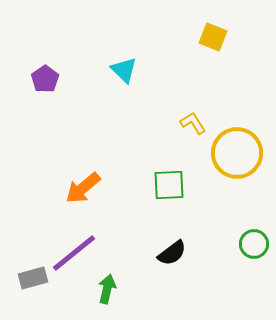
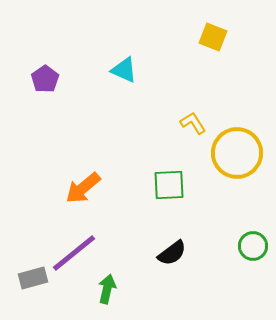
cyan triangle: rotated 20 degrees counterclockwise
green circle: moved 1 px left, 2 px down
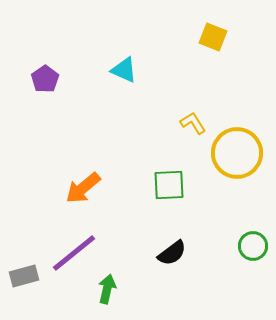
gray rectangle: moved 9 px left, 2 px up
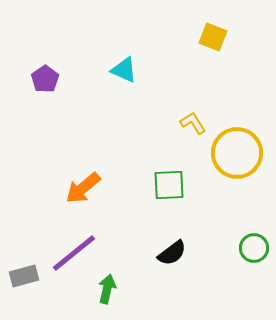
green circle: moved 1 px right, 2 px down
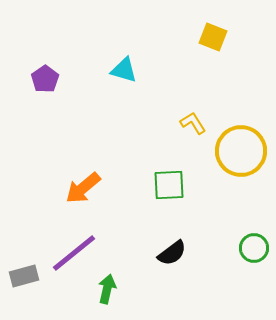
cyan triangle: rotated 8 degrees counterclockwise
yellow circle: moved 4 px right, 2 px up
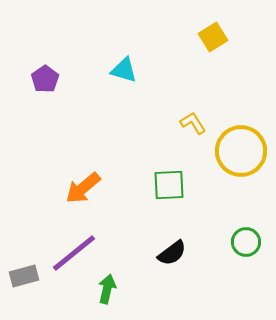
yellow square: rotated 36 degrees clockwise
green circle: moved 8 px left, 6 px up
